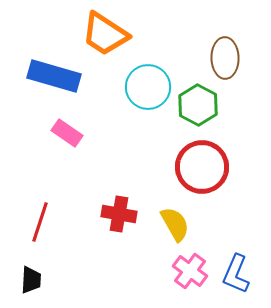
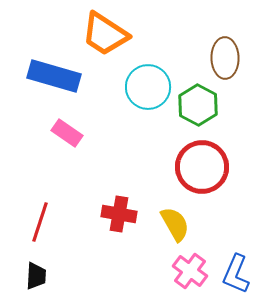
black trapezoid: moved 5 px right, 4 px up
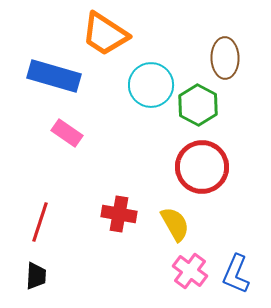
cyan circle: moved 3 px right, 2 px up
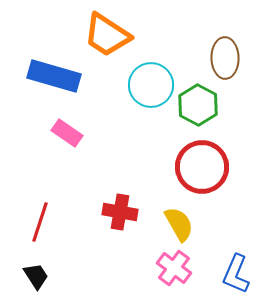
orange trapezoid: moved 2 px right, 1 px down
red cross: moved 1 px right, 2 px up
yellow semicircle: moved 4 px right
pink cross: moved 16 px left, 3 px up
black trapezoid: rotated 36 degrees counterclockwise
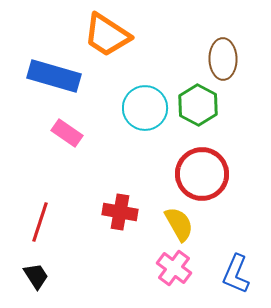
brown ellipse: moved 2 px left, 1 px down
cyan circle: moved 6 px left, 23 px down
red circle: moved 7 px down
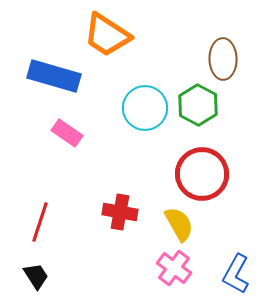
blue L-shape: rotated 6 degrees clockwise
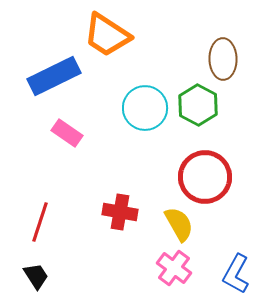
blue rectangle: rotated 42 degrees counterclockwise
red circle: moved 3 px right, 3 px down
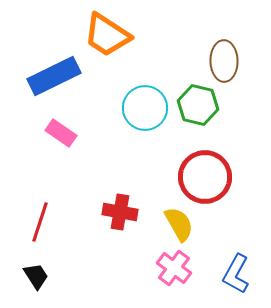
brown ellipse: moved 1 px right, 2 px down
green hexagon: rotated 15 degrees counterclockwise
pink rectangle: moved 6 px left
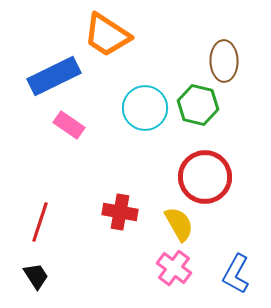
pink rectangle: moved 8 px right, 8 px up
